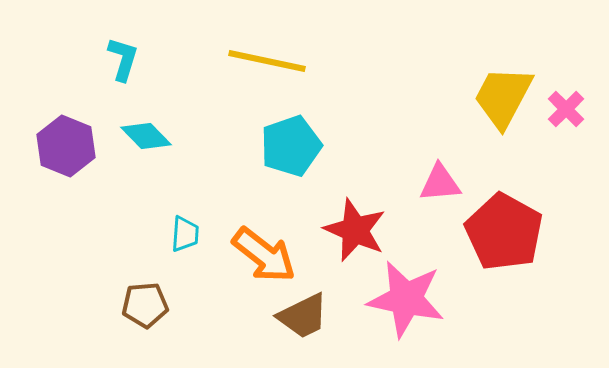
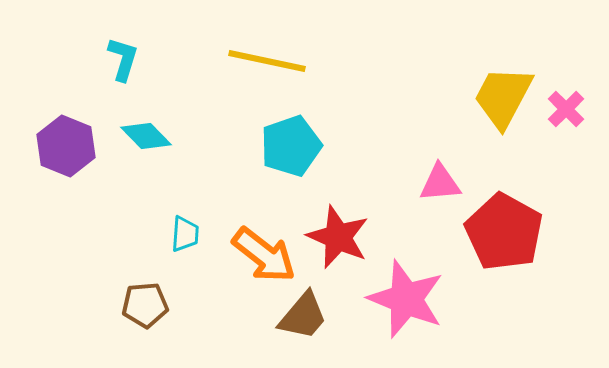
red star: moved 17 px left, 7 px down
pink star: rotated 10 degrees clockwise
brown trapezoid: rotated 24 degrees counterclockwise
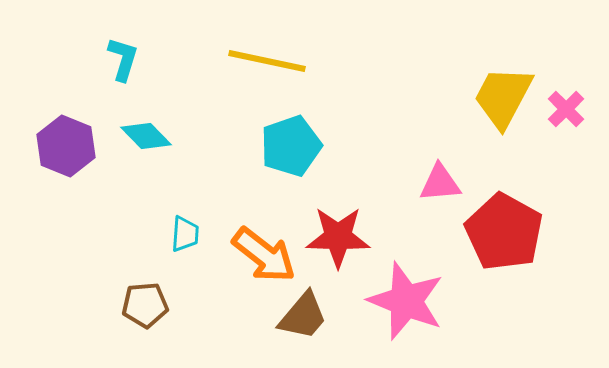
red star: rotated 22 degrees counterclockwise
pink star: moved 2 px down
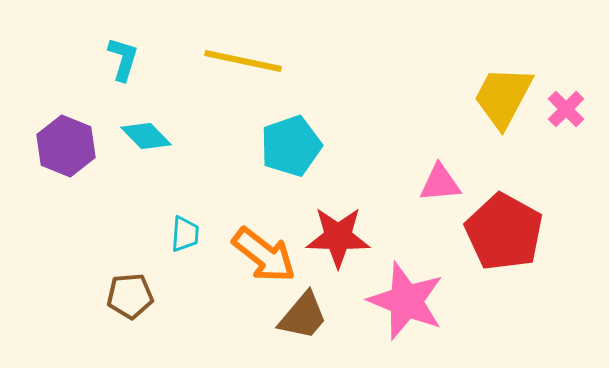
yellow line: moved 24 px left
brown pentagon: moved 15 px left, 9 px up
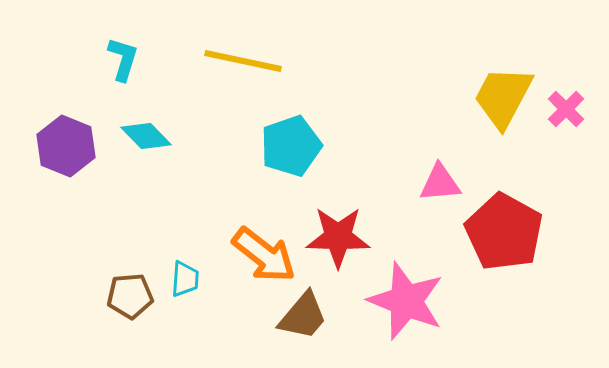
cyan trapezoid: moved 45 px down
